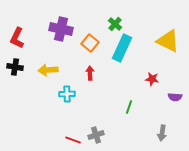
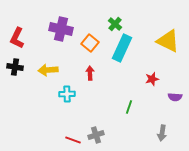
red star: rotated 24 degrees counterclockwise
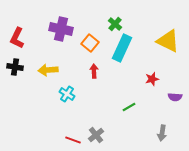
red arrow: moved 4 px right, 2 px up
cyan cross: rotated 35 degrees clockwise
green line: rotated 40 degrees clockwise
gray cross: rotated 21 degrees counterclockwise
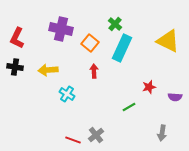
red star: moved 3 px left, 8 px down
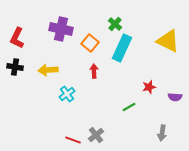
cyan cross: rotated 21 degrees clockwise
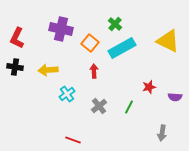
cyan rectangle: rotated 36 degrees clockwise
green line: rotated 32 degrees counterclockwise
gray cross: moved 3 px right, 29 px up
